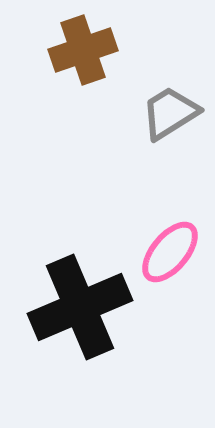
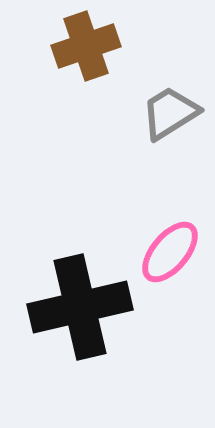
brown cross: moved 3 px right, 4 px up
black cross: rotated 10 degrees clockwise
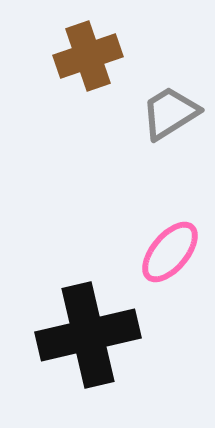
brown cross: moved 2 px right, 10 px down
black cross: moved 8 px right, 28 px down
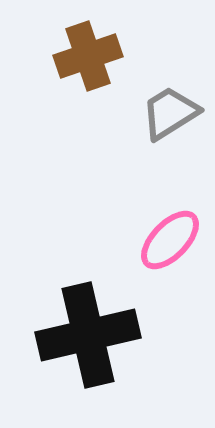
pink ellipse: moved 12 px up; rotated 4 degrees clockwise
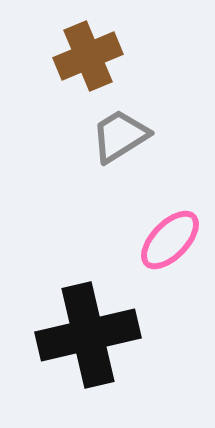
brown cross: rotated 4 degrees counterclockwise
gray trapezoid: moved 50 px left, 23 px down
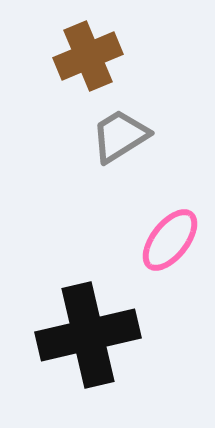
pink ellipse: rotated 6 degrees counterclockwise
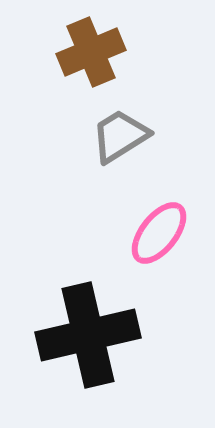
brown cross: moved 3 px right, 4 px up
pink ellipse: moved 11 px left, 7 px up
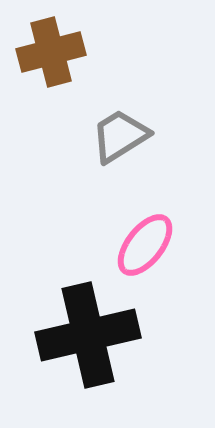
brown cross: moved 40 px left; rotated 8 degrees clockwise
pink ellipse: moved 14 px left, 12 px down
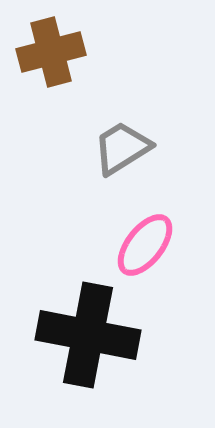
gray trapezoid: moved 2 px right, 12 px down
black cross: rotated 24 degrees clockwise
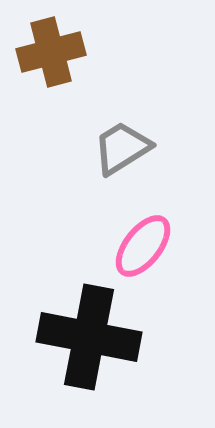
pink ellipse: moved 2 px left, 1 px down
black cross: moved 1 px right, 2 px down
